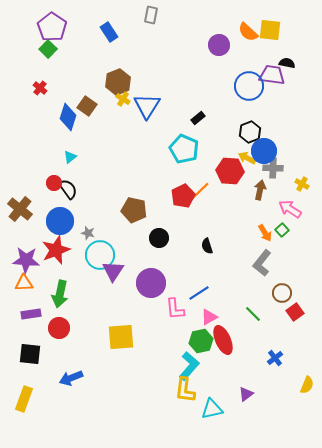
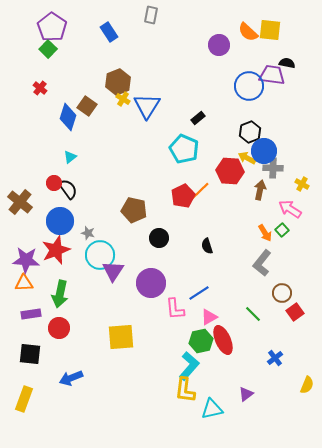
brown cross at (20, 209): moved 7 px up
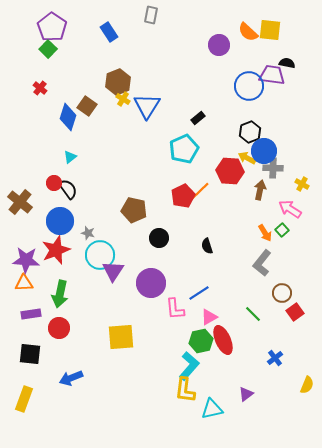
cyan pentagon at (184, 149): rotated 24 degrees clockwise
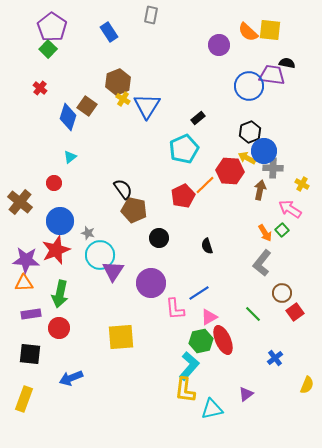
black semicircle at (68, 189): moved 55 px right
orange line at (200, 191): moved 5 px right, 6 px up
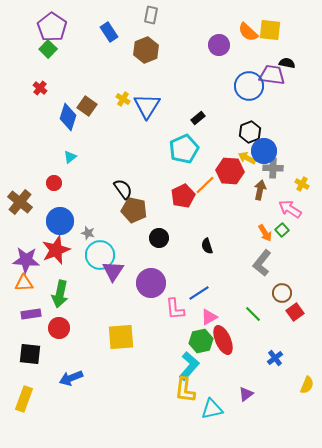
brown hexagon at (118, 82): moved 28 px right, 32 px up
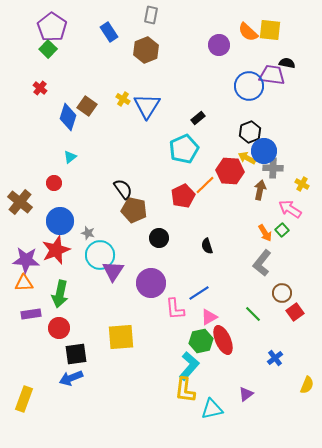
black square at (30, 354): moved 46 px right; rotated 15 degrees counterclockwise
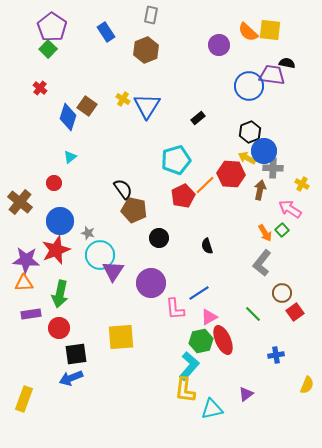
blue rectangle at (109, 32): moved 3 px left
cyan pentagon at (184, 149): moved 8 px left, 11 px down; rotated 8 degrees clockwise
red hexagon at (230, 171): moved 1 px right, 3 px down
blue cross at (275, 358): moved 1 px right, 3 px up; rotated 28 degrees clockwise
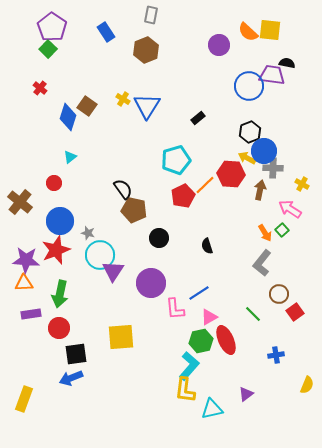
brown circle at (282, 293): moved 3 px left, 1 px down
red ellipse at (223, 340): moved 3 px right
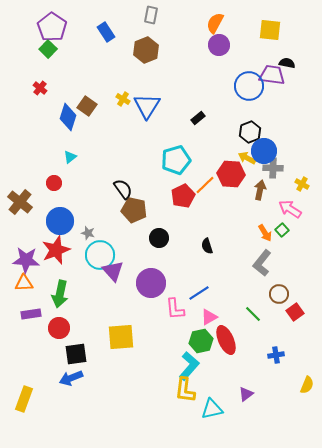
orange semicircle at (248, 32): moved 33 px left, 9 px up; rotated 75 degrees clockwise
purple triangle at (113, 271): rotated 15 degrees counterclockwise
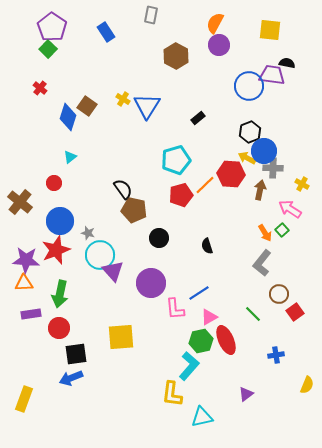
brown hexagon at (146, 50): moved 30 px right, 6 px down; rotated 10 degrees counterclockwise
red pentagon at (183, 196): moved 2 px left, 1 px up; rotated 10 degrees clockwise
yellow L-shape at (185, 390): moved 13 px left, 4 px down
cyan triangle at (212, 409): moved 10 px left, 8 px down
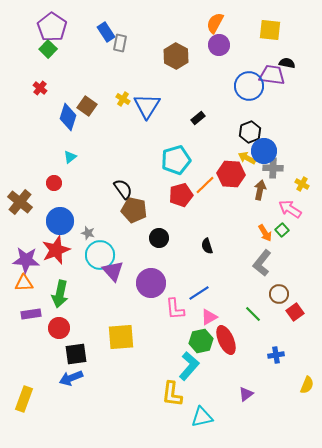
gray rectangle at (151, 15): moved 31 px left, 28 px down
